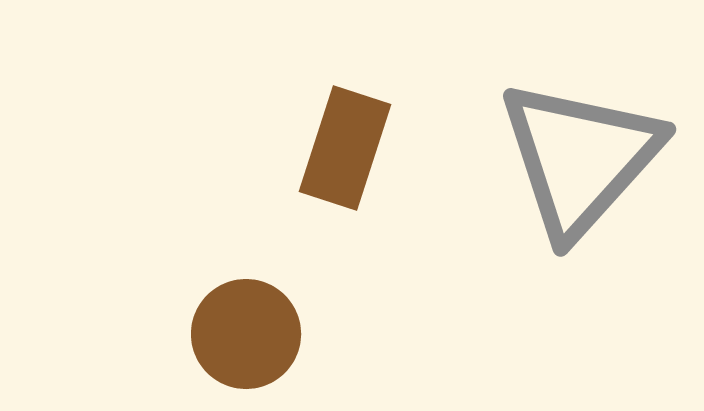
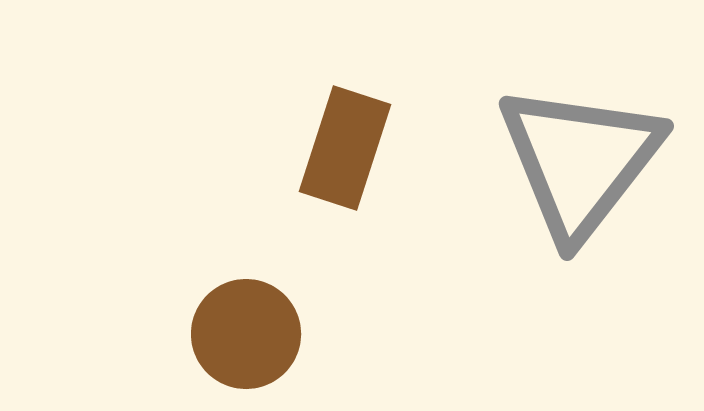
gray triangle: moved 3 px down; rotated 4 degrees counterclockwise
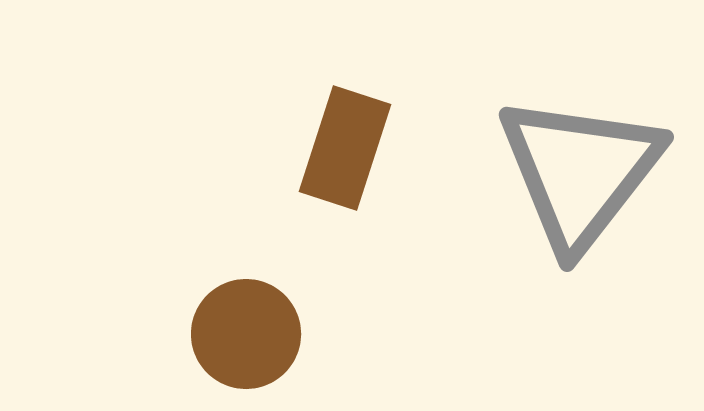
gray triangle: moved 11 px down
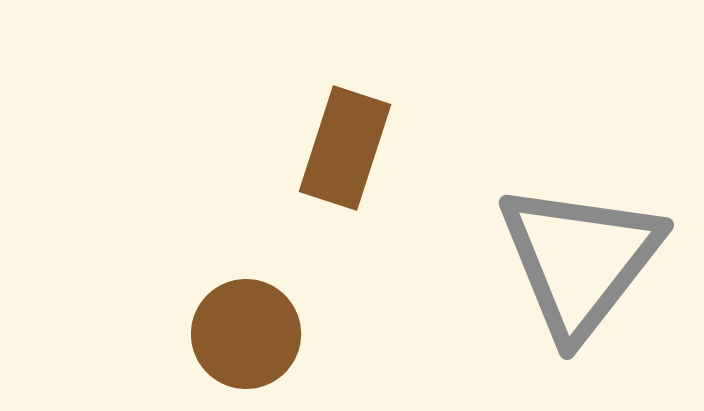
gray triangle: moved 88 px down
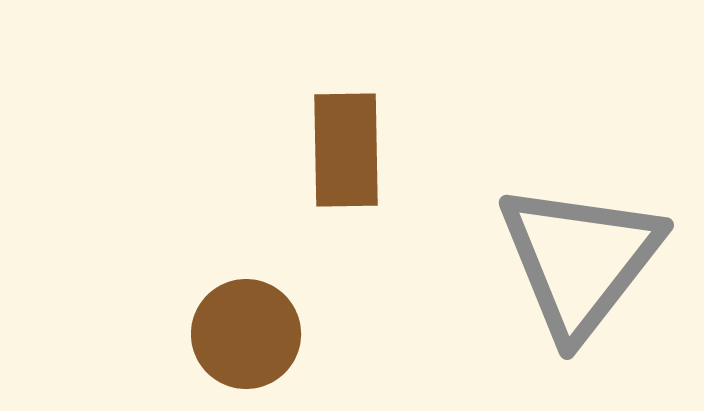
brown rectangle: moved 1 px right, 2 px down; rotated 19 degrees counterclockwise
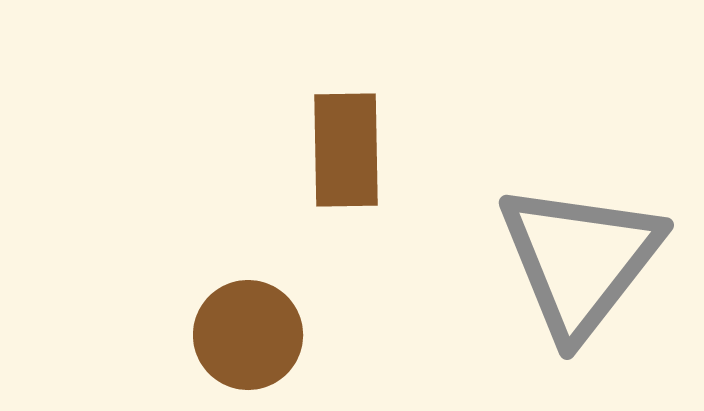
brown circle: moved 2 px right, 1 px down
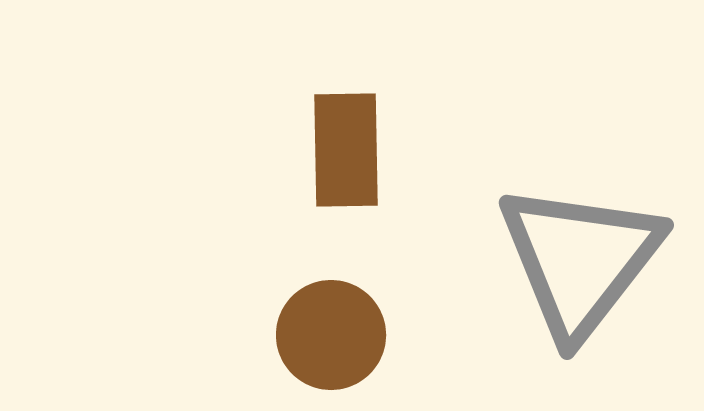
brown circle: moved 83 px right
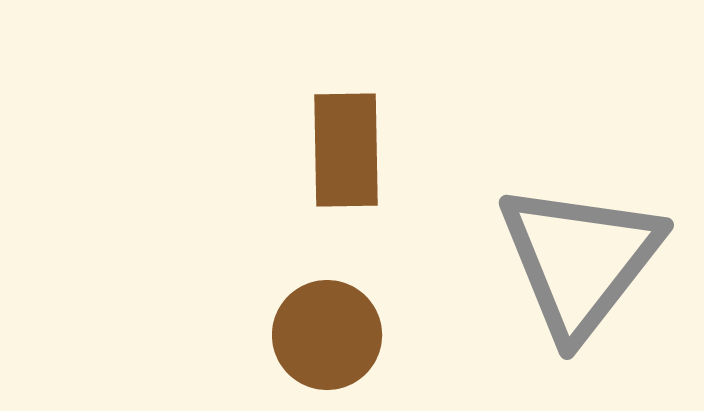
brown circle: moved 4 px left
